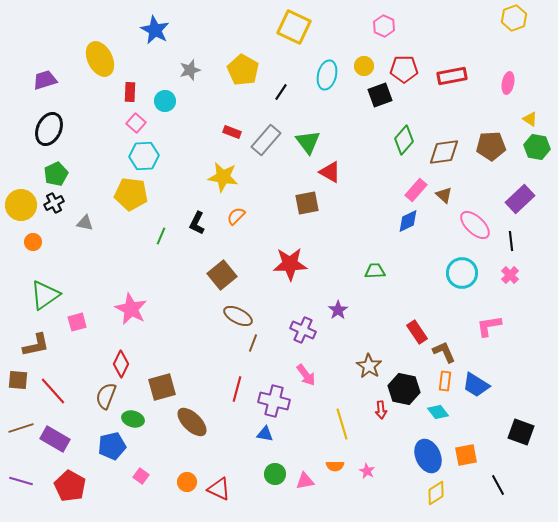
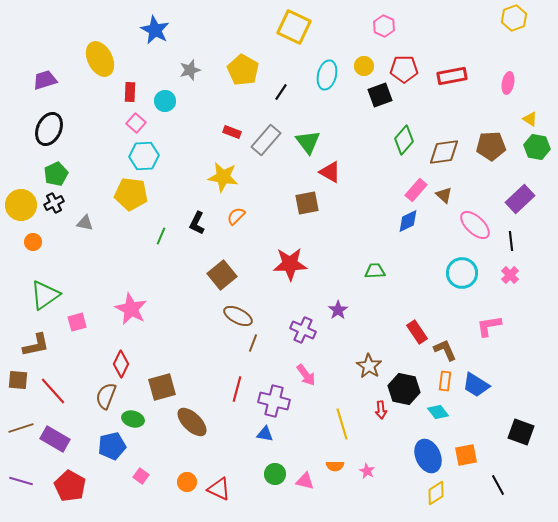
brown L-shape at (444, 352): moved 1 px right, 2 px up
pink triangle at (305, 481): rotated 24 degrees clockwise
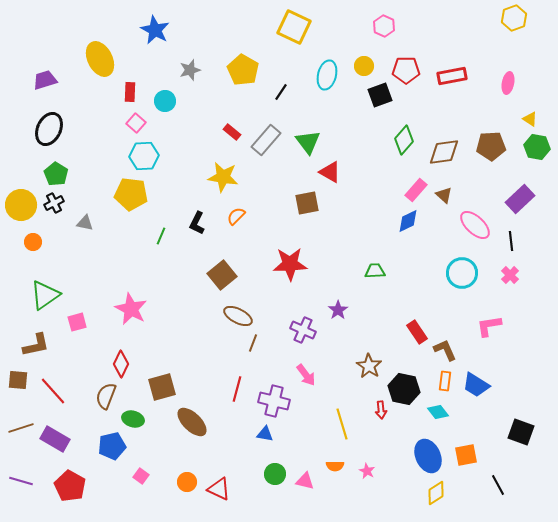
red pentagon at (404, 69): moved 2 px right, 1 px down
red rectangle at (232, 132): rotated 18 degrees clockwise
green pentagon at (56, 174): rotated 15 degrees counterclockwise
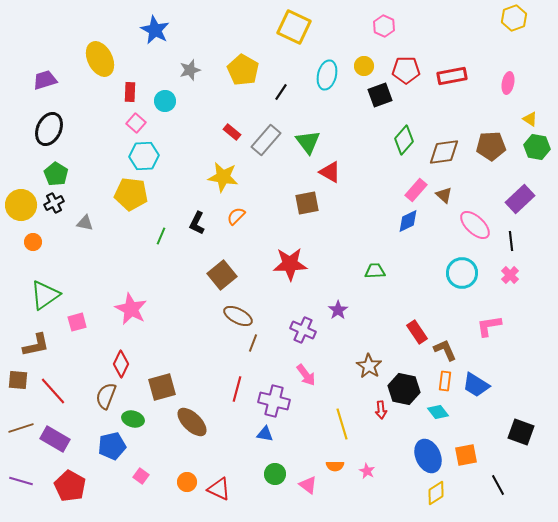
pink triangle at (305, 481): moved 3 px right, 4 px down; rotated 24 degrees clockwise
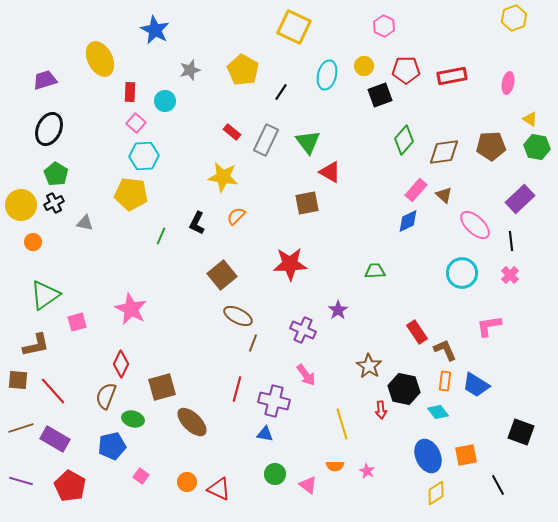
gray rectangle at (266, 140): rotated 16 degrees counterclockwise
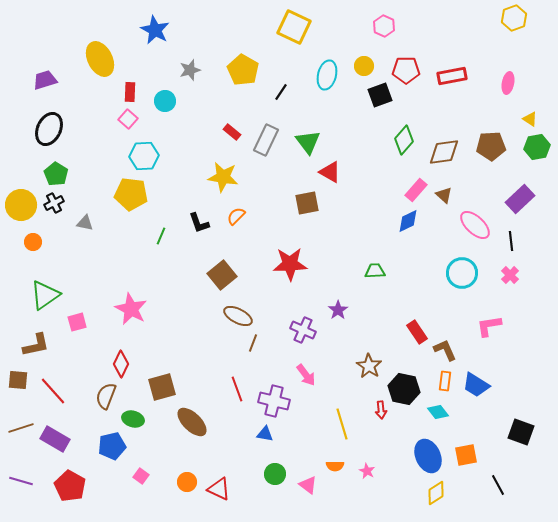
pink square at (136, 123): moved 8 px left, 4 px up
green hexagon at (537, 147): rotated 20 degrees counterclockwise
black L-shape at (197, 223): moved 2 px right; rotated 45 degrees counterclockwise
red line at (237, 389): rotated 35 degrees counterclockwise
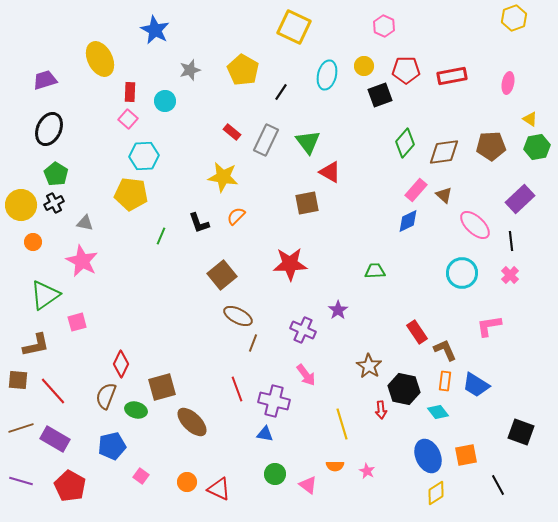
green diamond at (404, 140): moved 1 px right, 3 px down
pink star at (131, 309): moved 49 px left, 48 px up
green ellipse at (133, 419): moved 3 px right, 9 px up
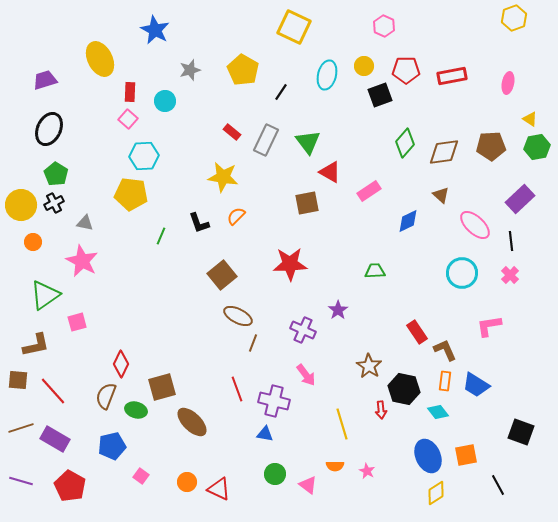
pink rectangle at (416, 190): moved 47 px left, 1 px down; rotated 15 degrees clockwise
brown triangle at (444, 195): moved 3 px left
